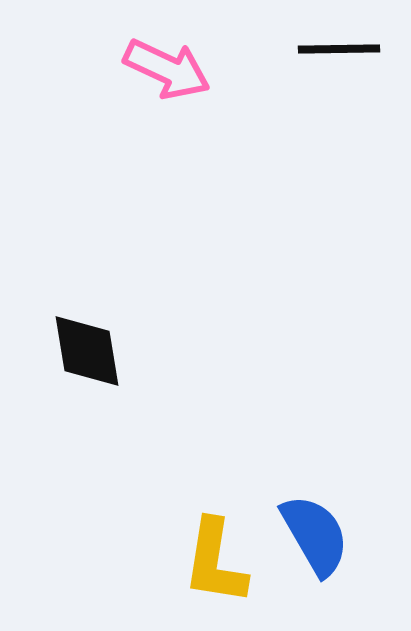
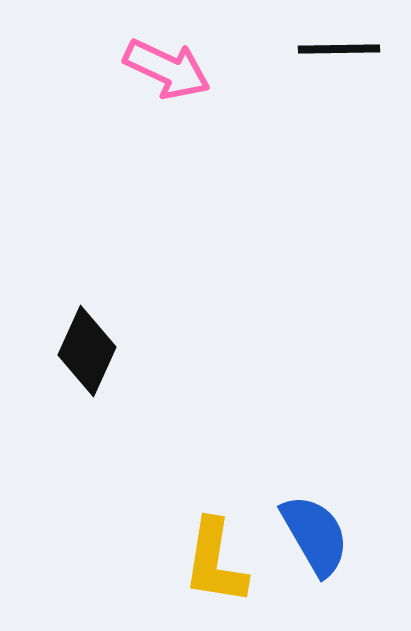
black diamond: rotated 34 degrees clockwise
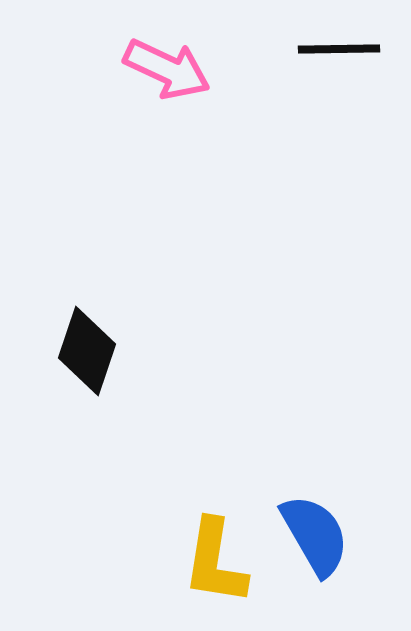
black diamond: rotated 6 degrees counterclockwise
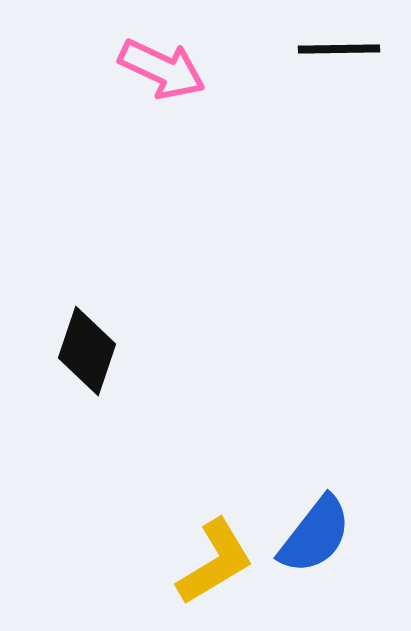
pink arrow: moved 5 px left
blue semicircle: rotated 68 degrees clockwise
yellow L-shape: rotated 130 degrees counterclockwise
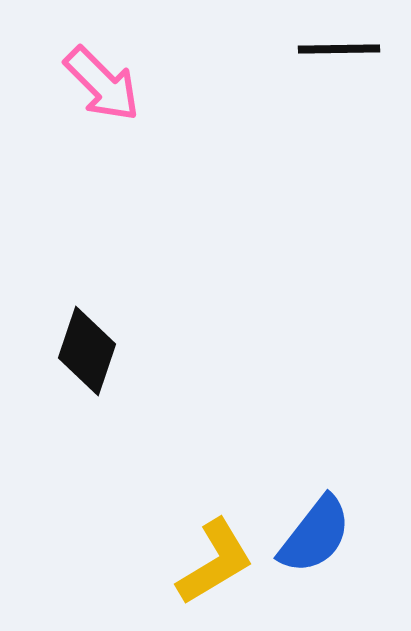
pink arrow: moved 60 px left, 15 px down; rotated 20 degrees clockwise
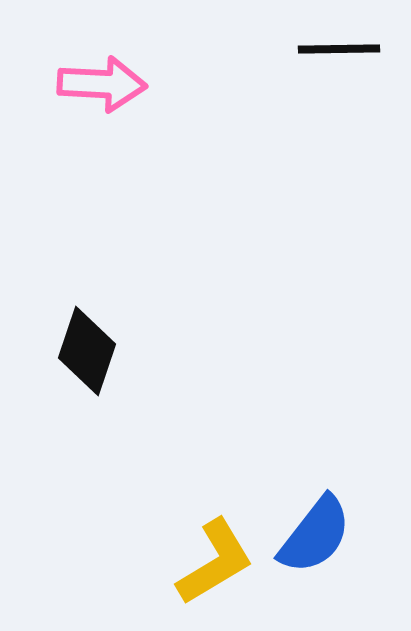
pink arrow: rotated 42 degrees counterclockwise
